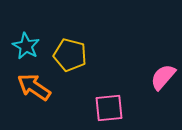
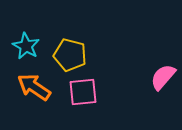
pink square: moved 26 px left, 16 px up
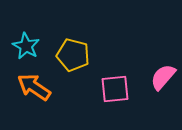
yellow pentagon: moved 3 px right
pink square: moved 32 px right, 3 px up
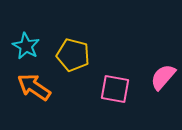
pink square: rotated 16 degrees clockwise
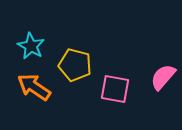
cyan star: moved 5 px right
yellow pentagon: moved 2 px right, 10 px down
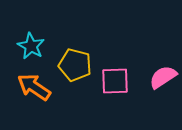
pink semicircle: rotated 16 degrees clockwise
pink square: moved 8 px up; rotated 12 degrees counterclockwise
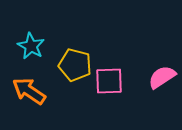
pink semicircle: moved 1 px left
pink square: moved 6 px left
orange arrow: moved 5 px left, 4 px down
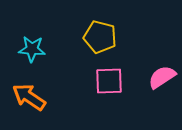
cyan star: moved 1 px right, 3 px down; rotated 24 degrees counterclockwise
yellow pentagon: moved 25 px right, 28 px up
orange arrow: moved 6 px down
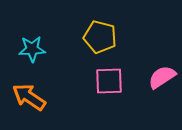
cyan star: rotated 8 degrees counterclockwise
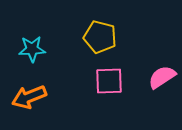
orange arrow: rotated 56 degrees counterclockwise
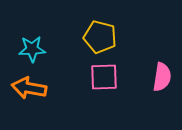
pink semicircle: rotated 132 degrees clockwise
pink square: moved 5 px left, 4 px up
orange arrow: moved 9 px up; rotated 32 degrees clockwise
